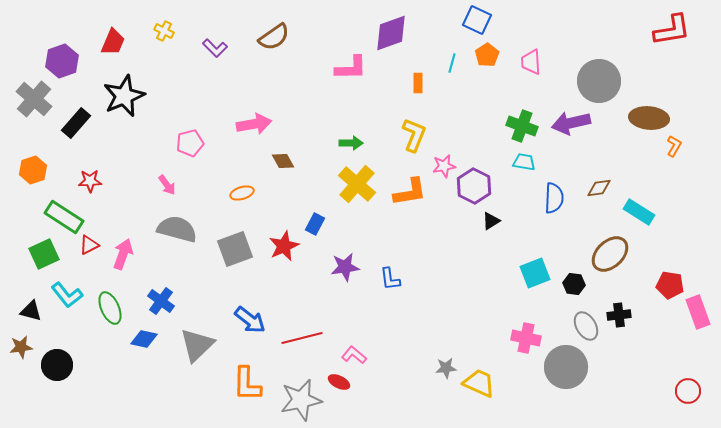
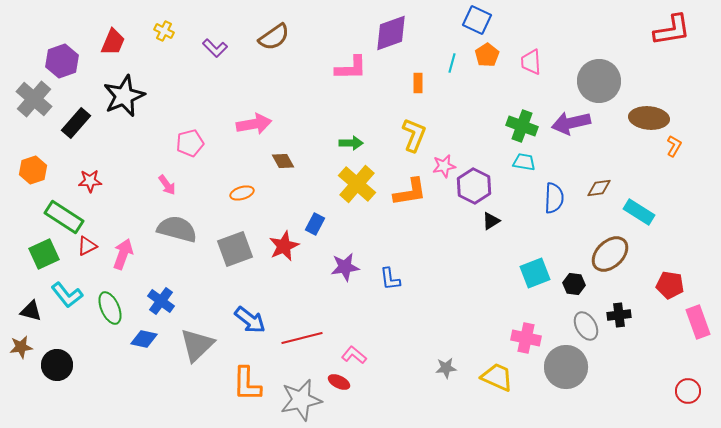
red triangle at (89, 245): moved 2 px left, 1 px down
pink rectangle at (698, 312): moved 10 px down
yellow trapezoid at (479, 383): moved 18 px right, 6 px up
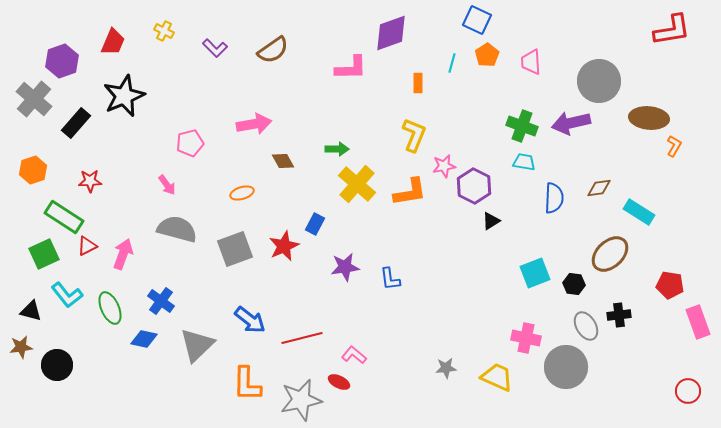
brown semicircle at (274, 37): moved 1 px left, 13 px down
green arrow at (351, 143): moved 14 px left, 6 px down
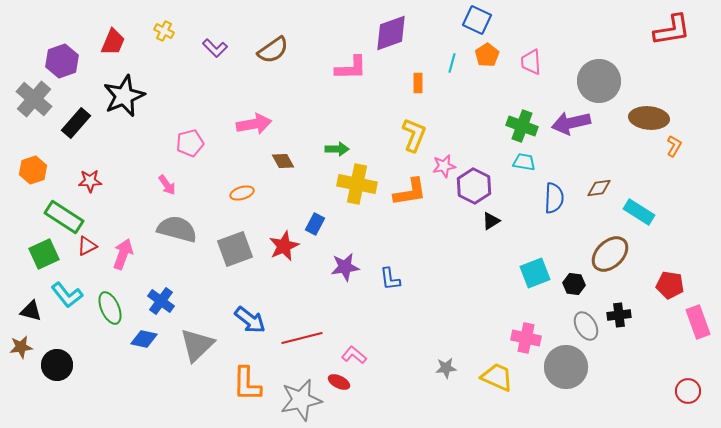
yellow cross at (357, 184): rotated 30 degrees counterclockwise
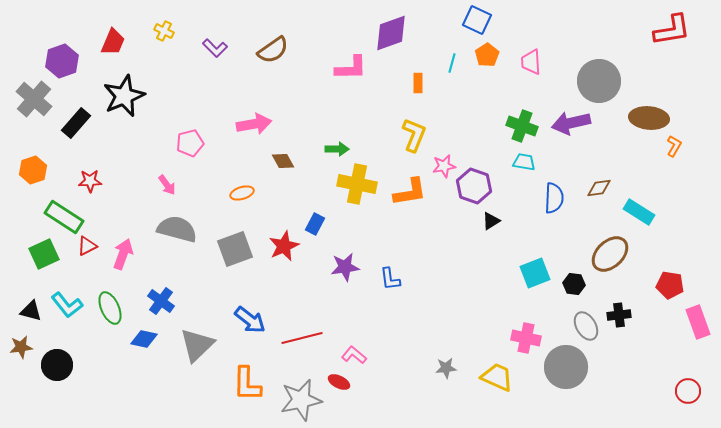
purple hexagon at (474, 186): rotated 8 degrees counterclockwise
cyan L-shape at (67, 295): moved 10 px down
